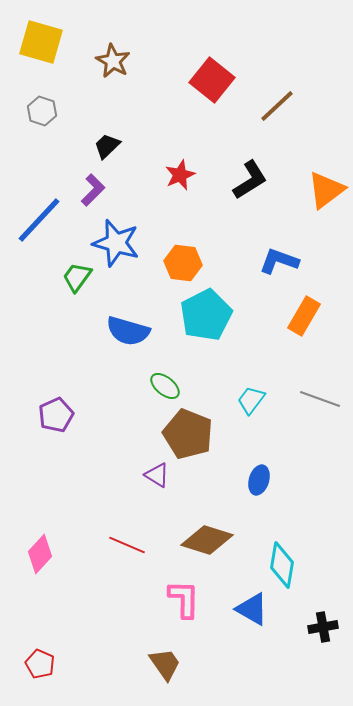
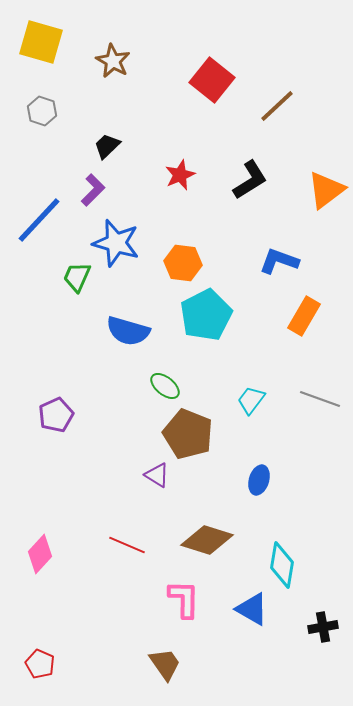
green trapezoid: rotated 12 degrees counterclockwise
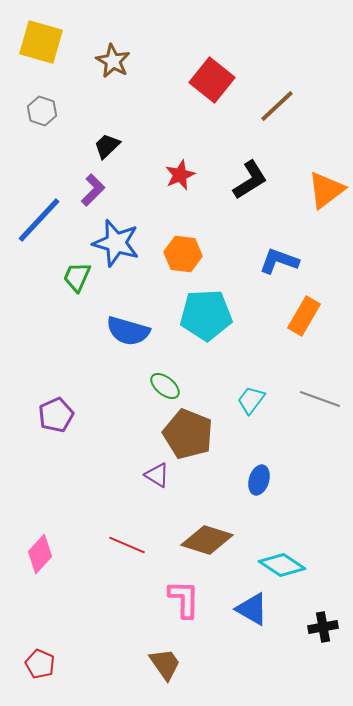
orange hexagon: moved 9 px up
cyan pentagon: rotated 24 degrees clockwise
cyan diamond: rotated 66 degrees counterclockwise
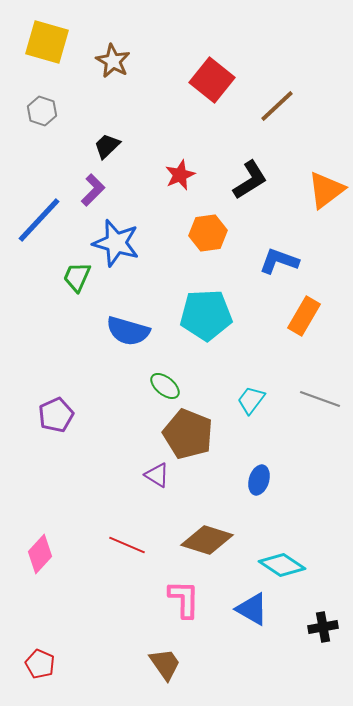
yellow square: moved 6 px right
orange hexagon: moved 25 px right, 21 px up; rotated 15 degrees counterclockwise
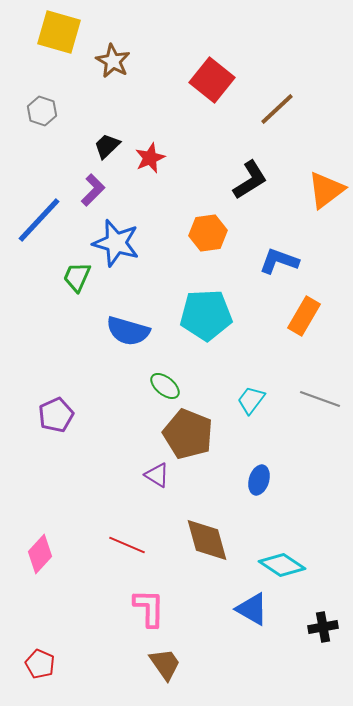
yellow square: moved 12 px right, 10 px up
brown line: moved 3 px down
red star: moved 30 px left, 17 px up
brown diamond: rotated 57 degrees clockwise
pink L-shape: moved 35 px left, 9 px down
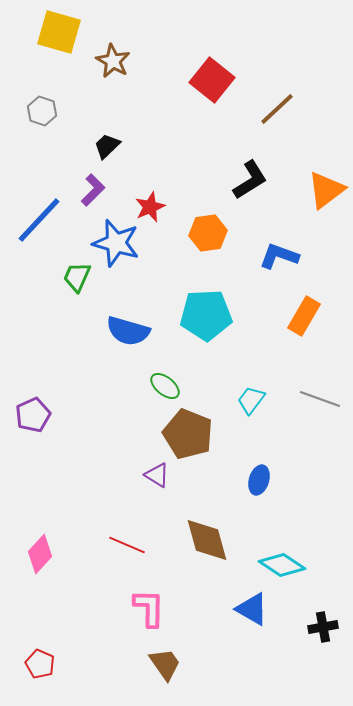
red star: moved 49 px down
blue L-shape: moved 5 px up
purple pentagon: moved 23 px left
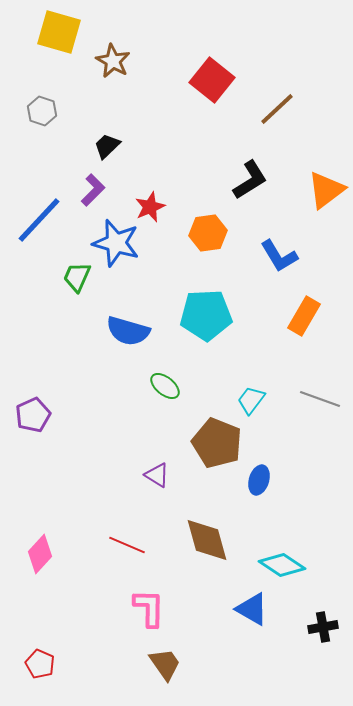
blue L-shape: rotated 141 degrees counterclockwise
brown pentagon: moved 29 px right, 9 px down
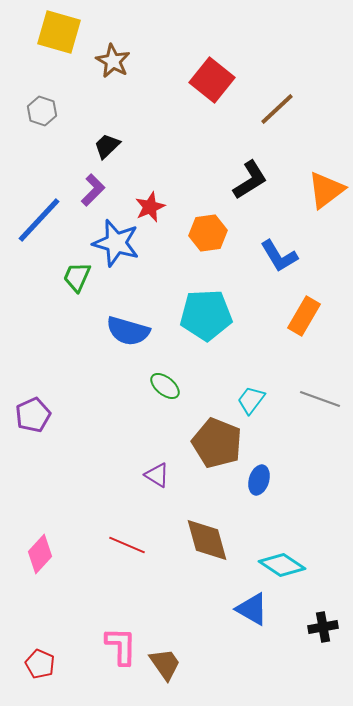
pink L-shape: moved 28 px left, 38 px down
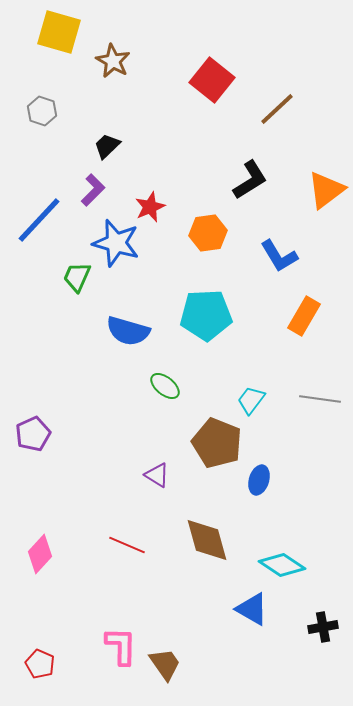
gray line: rotated 12 degrees counterclockwise
purple pentagon: moved 19 px down
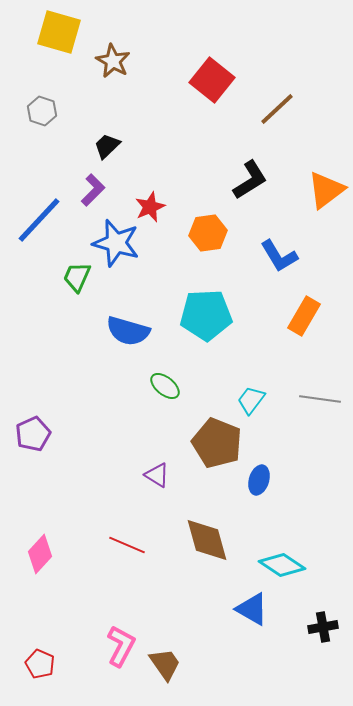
pink L-shape: rotated 27 degrees clockwise
